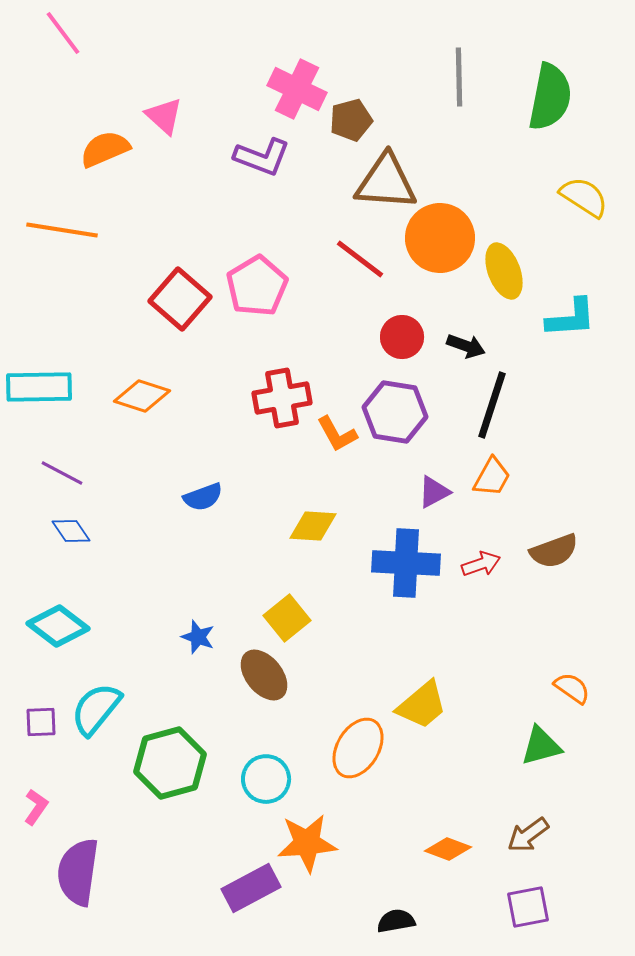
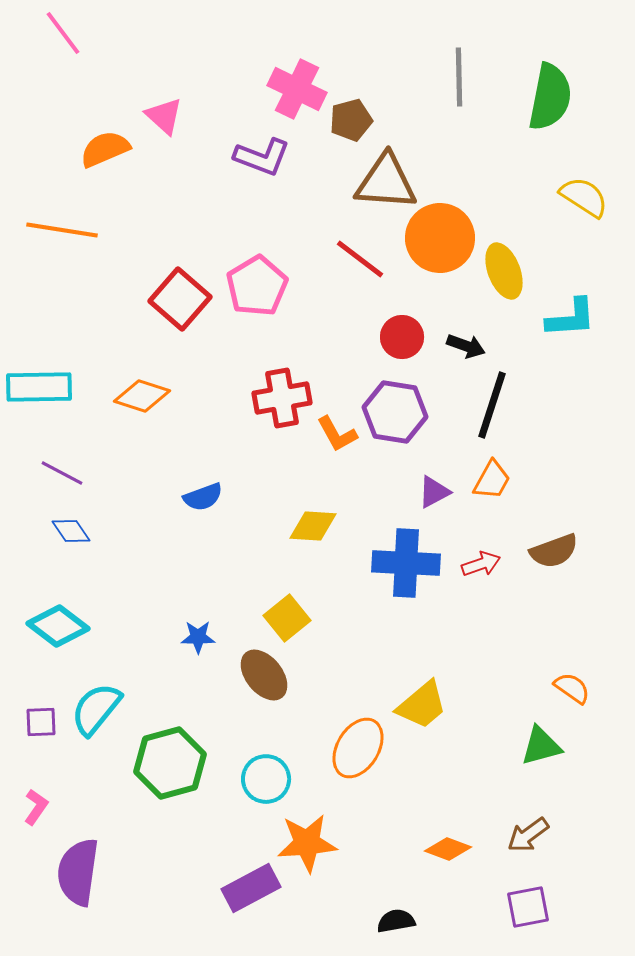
orange trapezoid at (492, 477): moved 3 px down
blue star at (198, 637): rotated 20 degrees counterclockwise
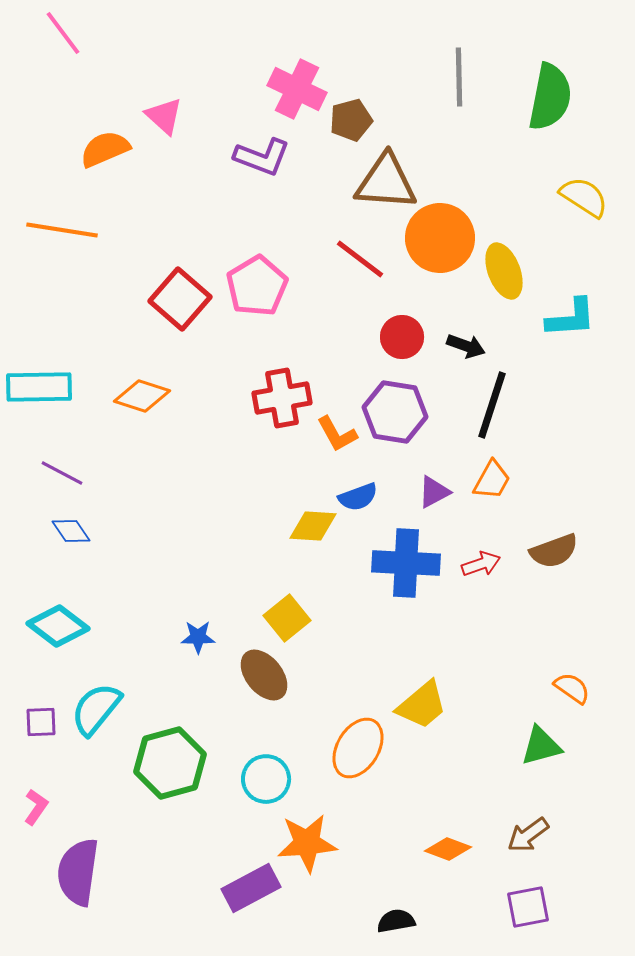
blue semicircle at (203, 497): moved 155 px right
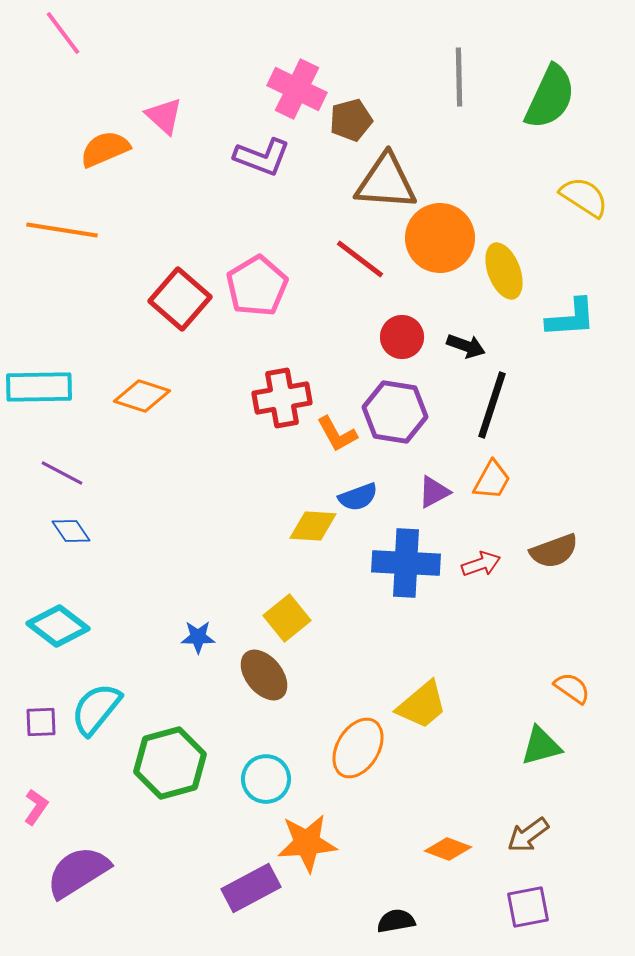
green semicircle at (550, 97): rotated 14 degrees clockwise
purple semicircle at (78, 872): rotated 50 degrees clockwise
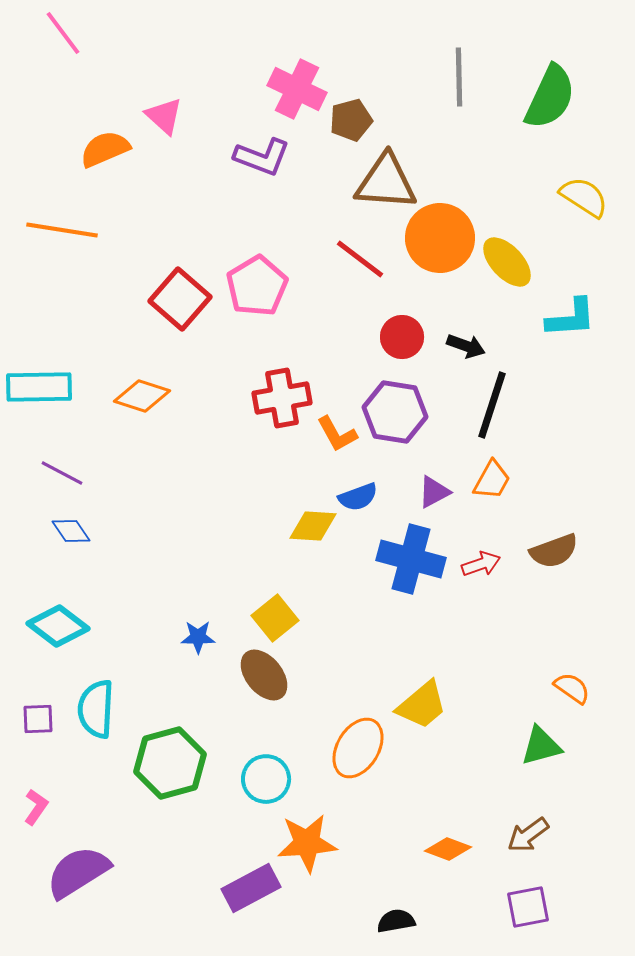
yellow ellipse at (504, 271): moved 3 px right, 9 px up; rotated 22 degrees counterclockwise
blue cross at (406, 563): moved 5 px right, 4 px up; rotated 12 degrees clockwise
yellow square at (287, 618): moved 12 px left
cyan semicircle at (96, 709): rotated 36 degrees counterclockwise
purple square at (41, 722): moved 3 px left, 3 px up
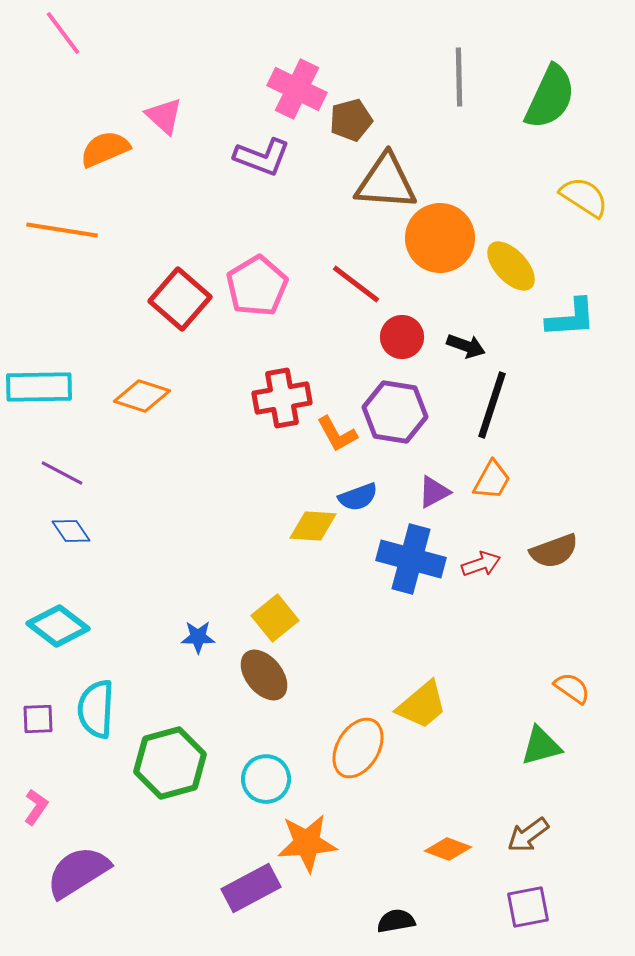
red line at (360, 259): moved 4 px left, 25 px down
yellow ellipse at (507, 262): moved 4 px right, 4 px down
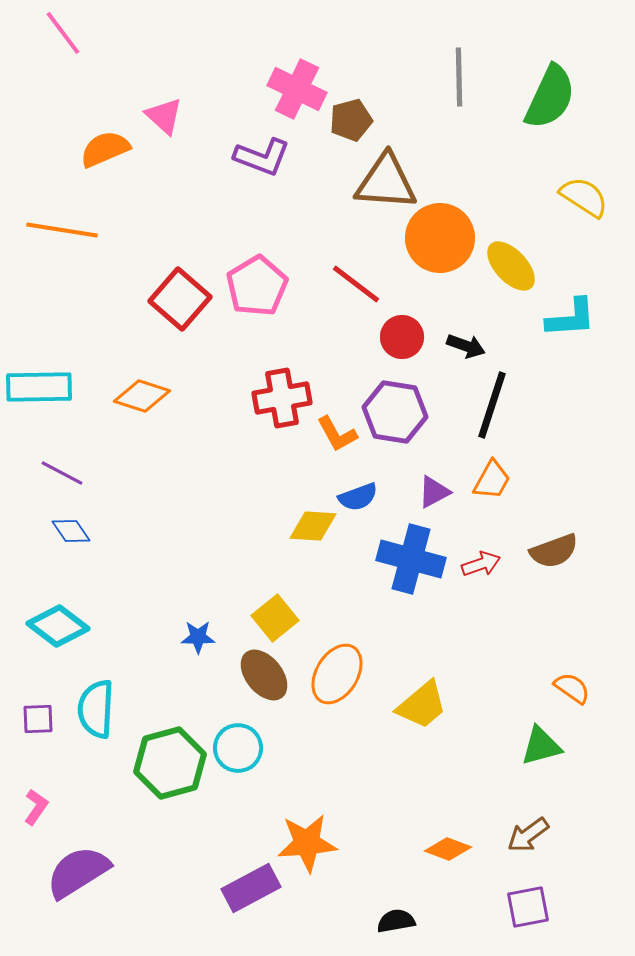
orange ellipse at (358, 748): moved 21 px left, 74 px up
cyan circle at (266, 779): moved 28 px left, 31 px up
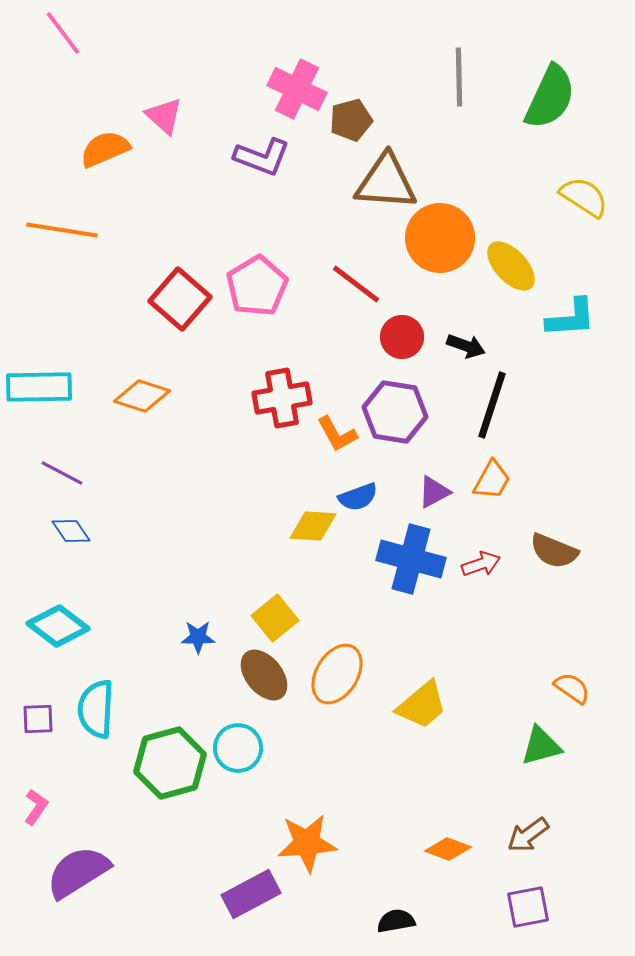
brown semicircle at (554, 551): rotated 42 degrees clockwise
purple rectangle at (251, 888): moved 6 px down
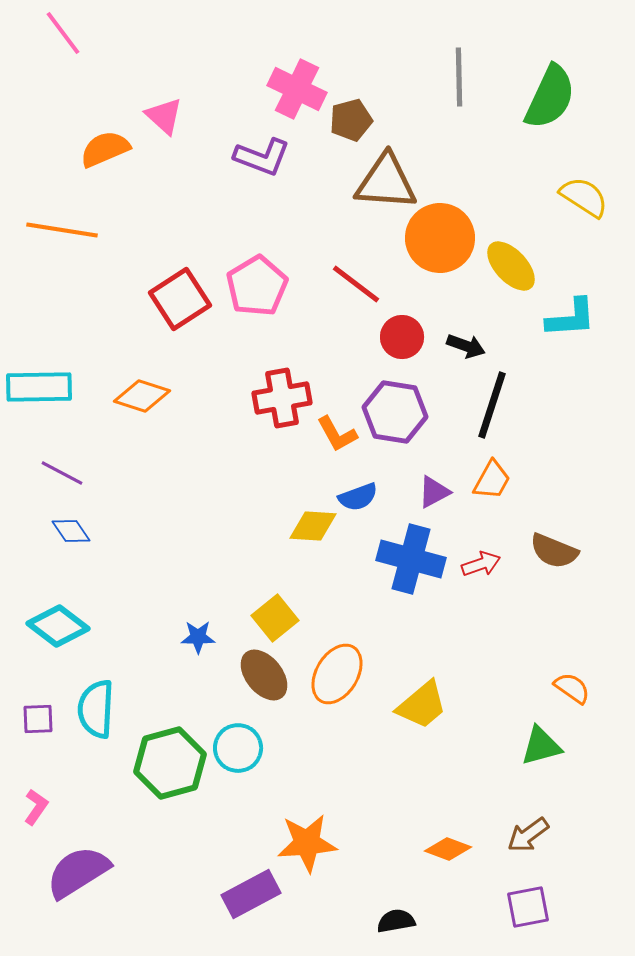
red square at (180, 299): rotated 16 degrees clockwise
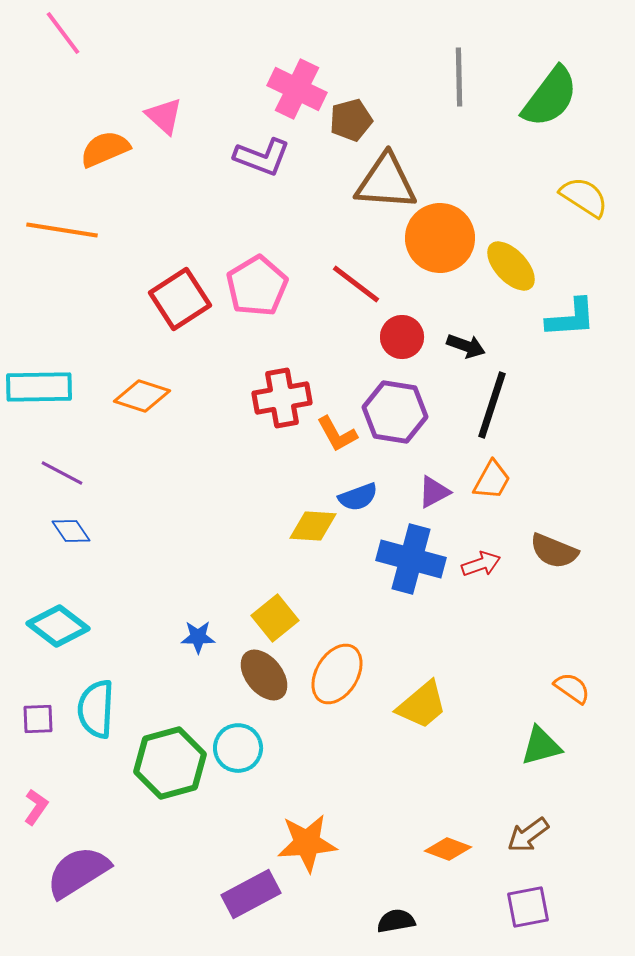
green semicircle at (550, 97): rotated 12 degrees clockwise
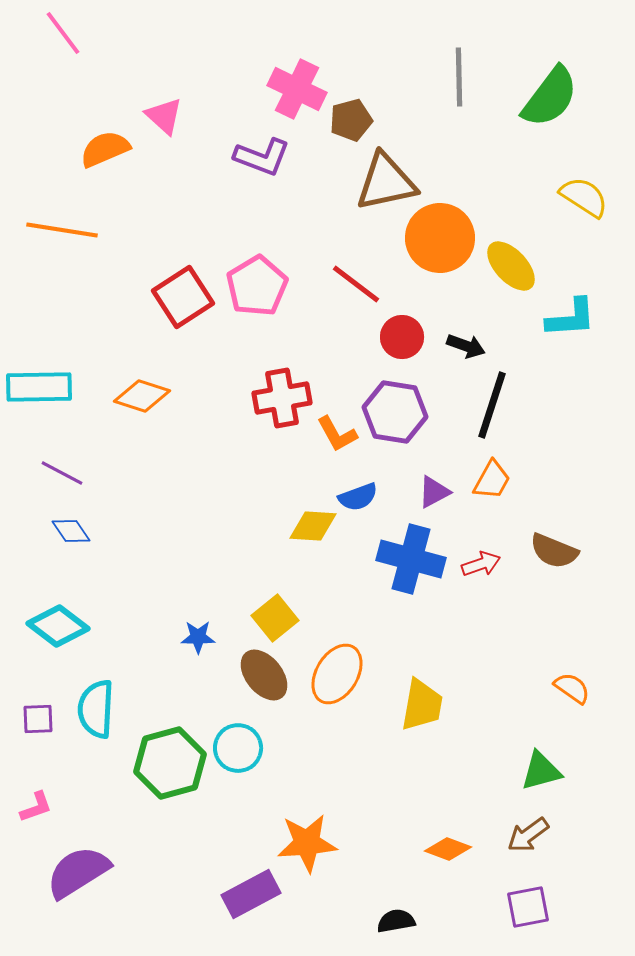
brown triangle at (386, 182): rotated 16 degrees counterclockwise
red square at (180, 299): moved 3 px right, 2 px up
yellow trapezoid at (422, 705): rotated 40 degrees counterclockwise
green triangle at (541, 746): moved 25 px down
pink L-shape at (36, 807): rotated 36 degrees clockwise
